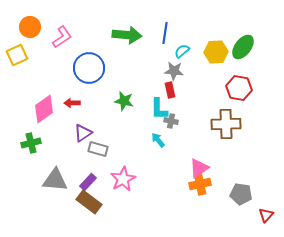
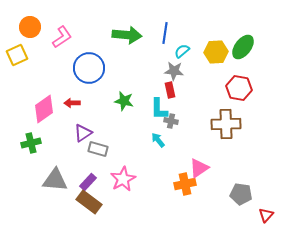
orange cross: moved 15 px left
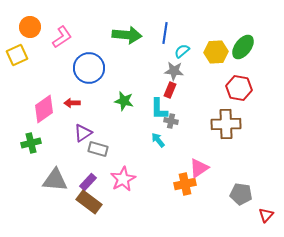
red rectangle: rotated 35 degrees clockwise
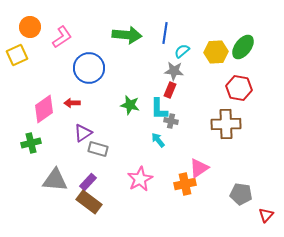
green star: moved 6 px right, 4 px down
pink star: moved 17 px right
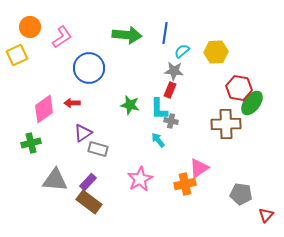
green ellipse: moved 9 px right, 56 px down
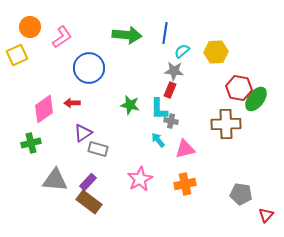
green ellipse: moved 4 px right, 4 px up
pink triangle: moved 14 px left, 19 px up; rotated 20 degrees clockwise
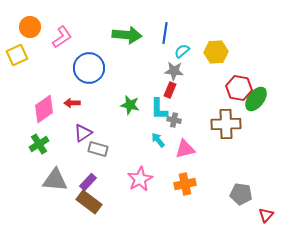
gray cross: moved 3 px right, 1 px up
green cross: moved 8 px right, 1 px down; rotated 18 degrees counterclockwise
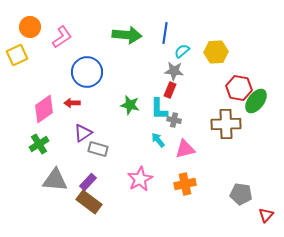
blue circle: moved 2 px left, 4 px down
green ellipse: moved 2 px down
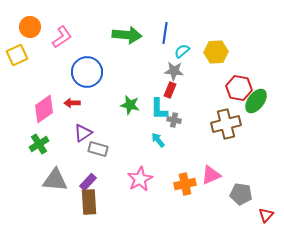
brown cross: rotated 12 degrees counterclockwise
pink triangle: moved 26 px right, 26 px down; rotated 10 degrees counterclockwise
brown rectangle: rotated 50 degrees clockwise
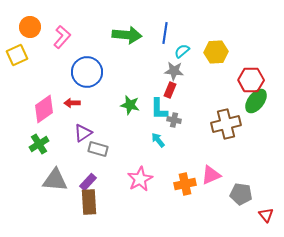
pink L-shape: rotated 15 degrees counterclockwise
red hexagon: moved 12 px right, 8 px up; rotated 10 degrees counterclockwise
red triangle: rotated 21 degrees counterclockwise
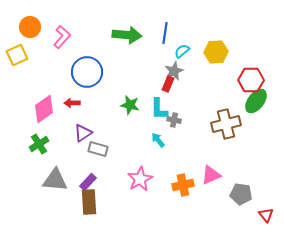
gray star: rotated 30 degrees counterclockwise
red rectangle: moved 2 px left, 6 px up
orange cross: moved 2 px left, 1 px down
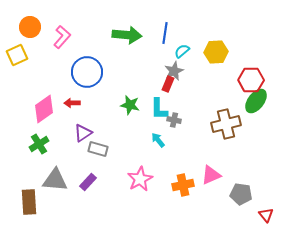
brown rectangle: moved 60 px left
